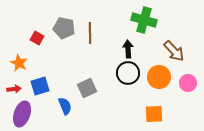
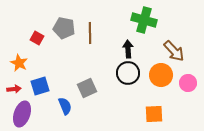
orange circle: moved 2 px right, 2 px up
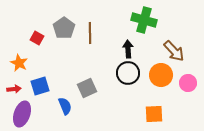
gray pentagon: rotated 25 degrees clockwise
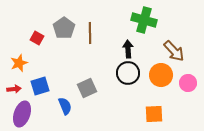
orange star: rotated 24 degrees clockwise
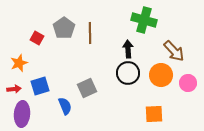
purple ellipse: rotated 15 degrees counterclockwise
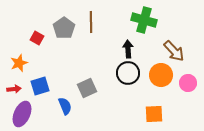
brown line: moved 1 px right, 11 px up
purple ellipse: rotated 20 degrees clockwise
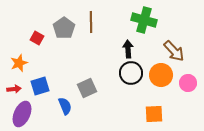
black circle: moved 3 px right
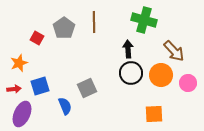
brown line: moved 3 px right
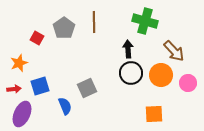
green cross: moved 1 px right, 1 px down
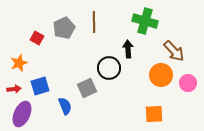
gray pentagon: rotated 10 degrees clockwise
black circle: moved 22 px left, 5 px up
